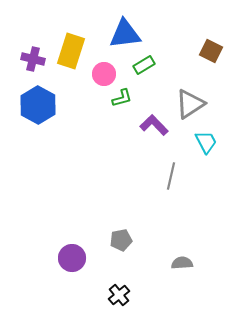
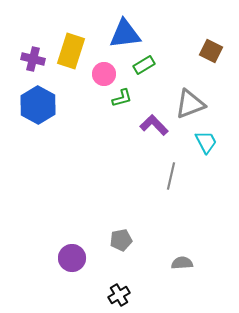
gray triangle: rotated 12 degrees clockwise
black cross: rotated 10 degrees clockwise
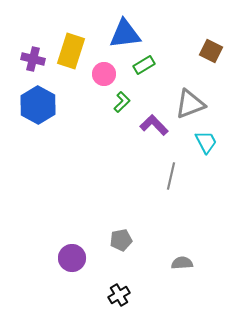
green L-shape: moved 4 px down; rotated 30 degrees counterclockwise
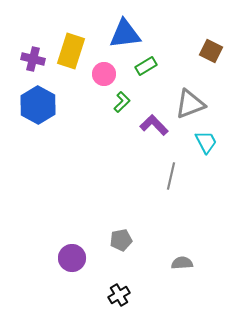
green rectangle: moved 2 px right, 1 px down
